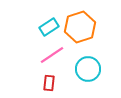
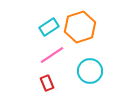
cyan circle: moved 2 px right, 2 px down
red rectangle: moved 2 px left; rotated 28 degrees counterclockwise
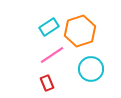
orange hexagon: moved 4 px down
cyan circle: moved 1 px right, 2 px up
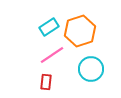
red rectangle: moved 1 px left, 1 px up; rotated 28 degrees clockwise
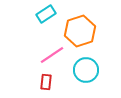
cyan rectangle: moved 3 px left, 13 px up
cyan circle: moved 5 px left, 1 px down
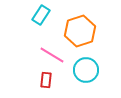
cyan rectangle: moved 5 px left, 1 px down; rotated 24 degrees counterclockwise
pink line: rotated 65 degrees clockwise
red rectangle: moved 2 px up
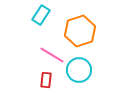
cyan circle: moved 7 px left
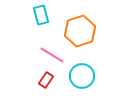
cyan rectangle: rotated 48 degrees counterclockwise
cyan circle: moved 3 px right, 6 px down
red rectangle: rotated 28 degrees clockwise
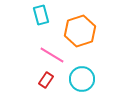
cyan circle: moved 3 px down
